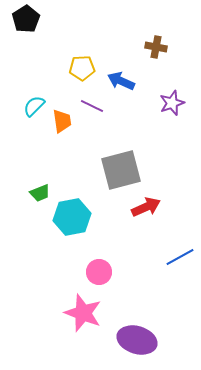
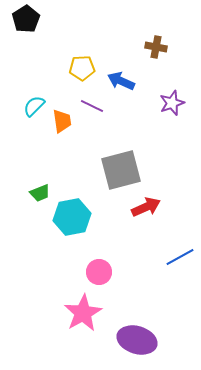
pink star: rotated 21 degrees clockwise
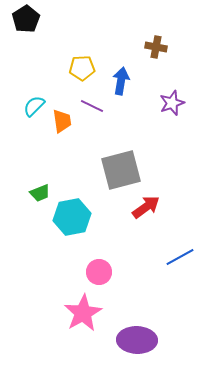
blue arrow: rotated 76 degrees clockwise
red arrow: rotated 12 degrees counterclockwise
purple ellipse: rotated 15 degrees counterclockwise
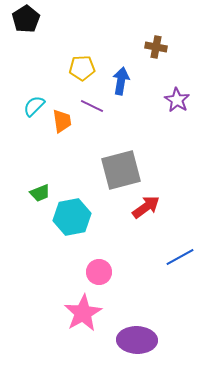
purple star: moved 5 px right, 3 px up; rotated 20 degrees counterclockwise
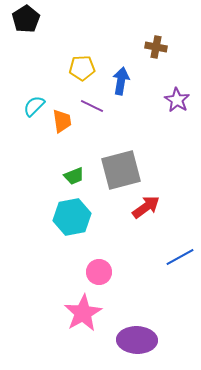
green trapezoid: moved 34 px right, 17 px up
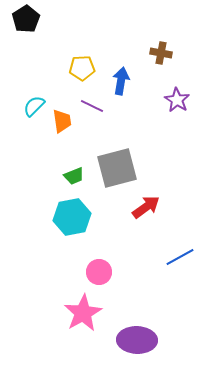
brown cross: moved 5 px right, 6 px down
gray square: moved 4 px left, 2 px up
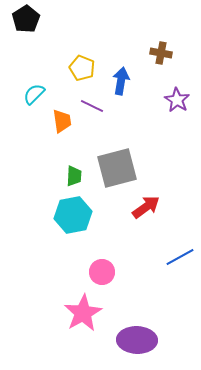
yellow pentagon: rotated 25 degrees clockwise
cyan semicircle: moved 12 px up
green trapezoid: rotated 65 degrees counterclockwise
cyan hexagon: moved 1 px right, 2 px up
pink circle: moved 3 px right
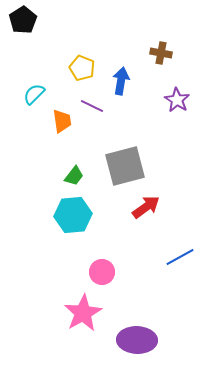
black pentagon: moved 3 px left, 1 px down
gray square: moved 8 px right, 2 px up
green trapezoid: rotated 35 degrees clockwise
cyan hexagon: rotated 6 degrees clockwise
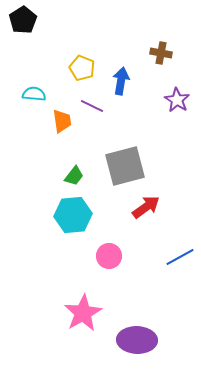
cyan semicircle: rotated 50 degrees clockwise
pink circle: moved 7 px right, 16 px up
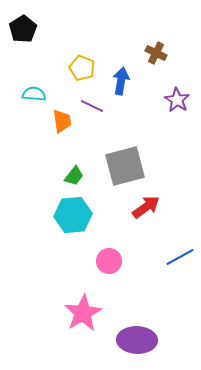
black pentagon: moved 9 px down
brown cross: moved 5 px left; rotated 15 degrees clockwise
pink circle: moved 5 px down
